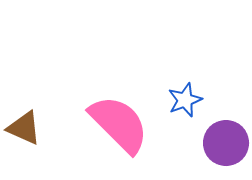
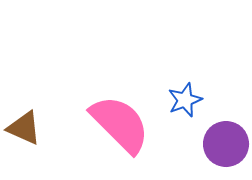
pink semicircle: moved 1 px right
purple circle: moved 1 px down
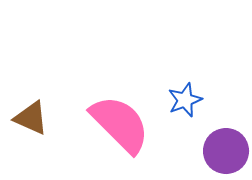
brown triangle: moved 7 px right, 10 px up
purple circle: moved 7 px down
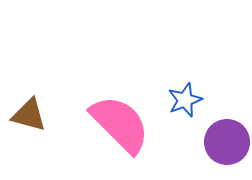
brown triangle: moved 2 px left, 3 px up; rotated 9 degrees counterclockwise
purple circle: moved 1 px right, 9 px up
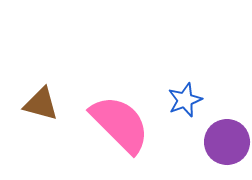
brown triangle: moved 12 px right, 11 px up
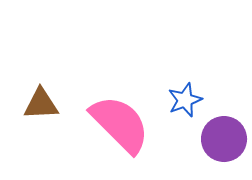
brown triangle: rotated 18 degrees counterclockwise
purple circle: moved 3 px left, 3 px up
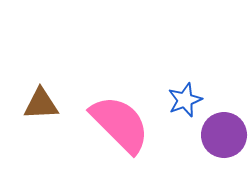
purple circle: moved 4 px up
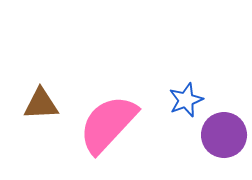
blue star: moved 1 px right
pink semicircle: moved 12 px left; rotated 92 degrees counterclockwise
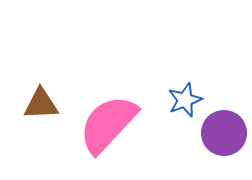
blue star: moved 1 px left
purple circle: moved 2 px up
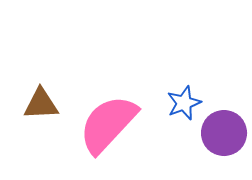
blue star: moved 1 px left, 3 px down
